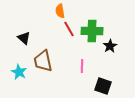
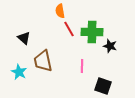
green cross: moved 1 px down
black star: rotated 24 degrees counterclockwise
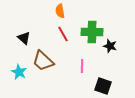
red line: moved 6 px left, 5 px down
brown trapezoid: rotated 35 degrees counterclockwise
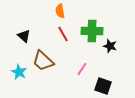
green cross: moved 1 px up
black triangle: moved 2 px up
pink line: moved 3 px down; rotated 32 degrees clockwise
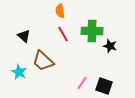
pink line: moved 14 px down
black square: moved 1 px right
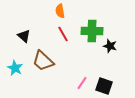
cyan star: moved 4 px left, 4 px up
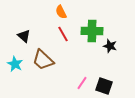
orange semicircle: moved 1 px right, 1 px down; rotated 16 degrees counterclockwise
brown trapezoid: moved 1 px up
cyan star: moved 4 px up
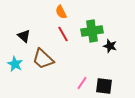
green cross: rotated 10 degrees counterclockwise
brown trapezoid: moved 1 px up
black square: rotated 12 degrees counterclockwise
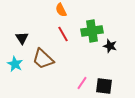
orange semicircle: moved 2 px up
black triangle: moved 2 px left, 2 px down; rotated 16 degrees clockwise
